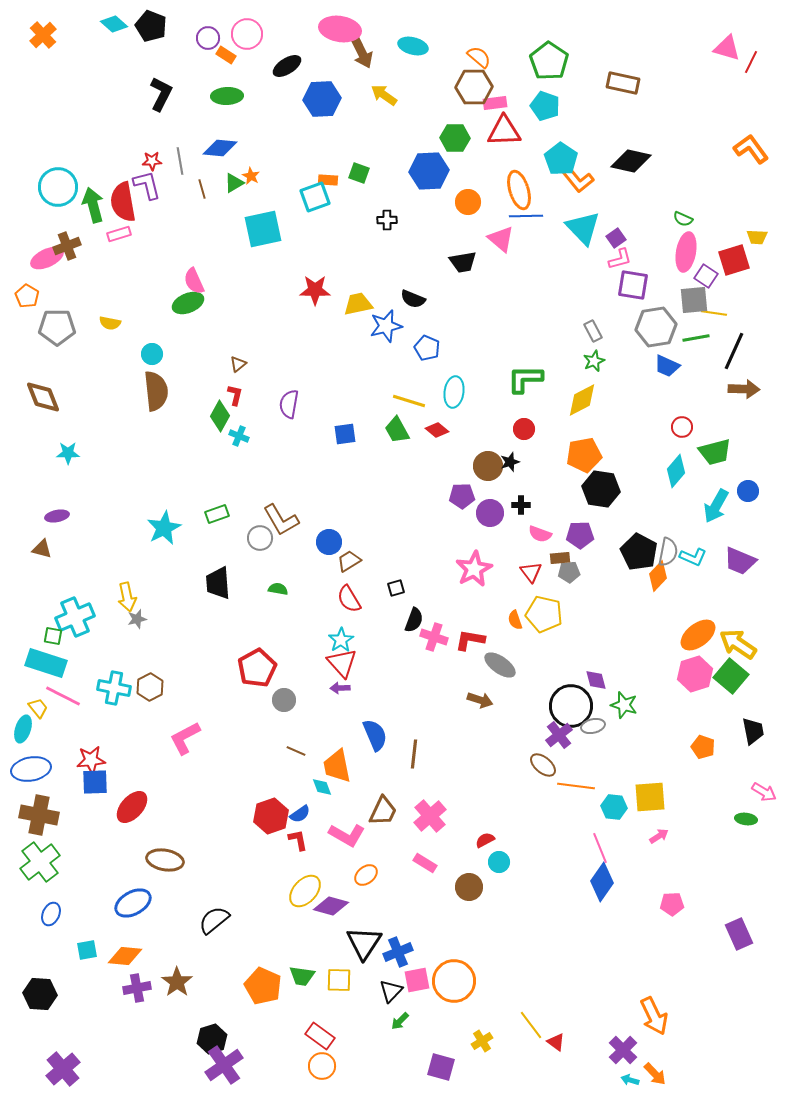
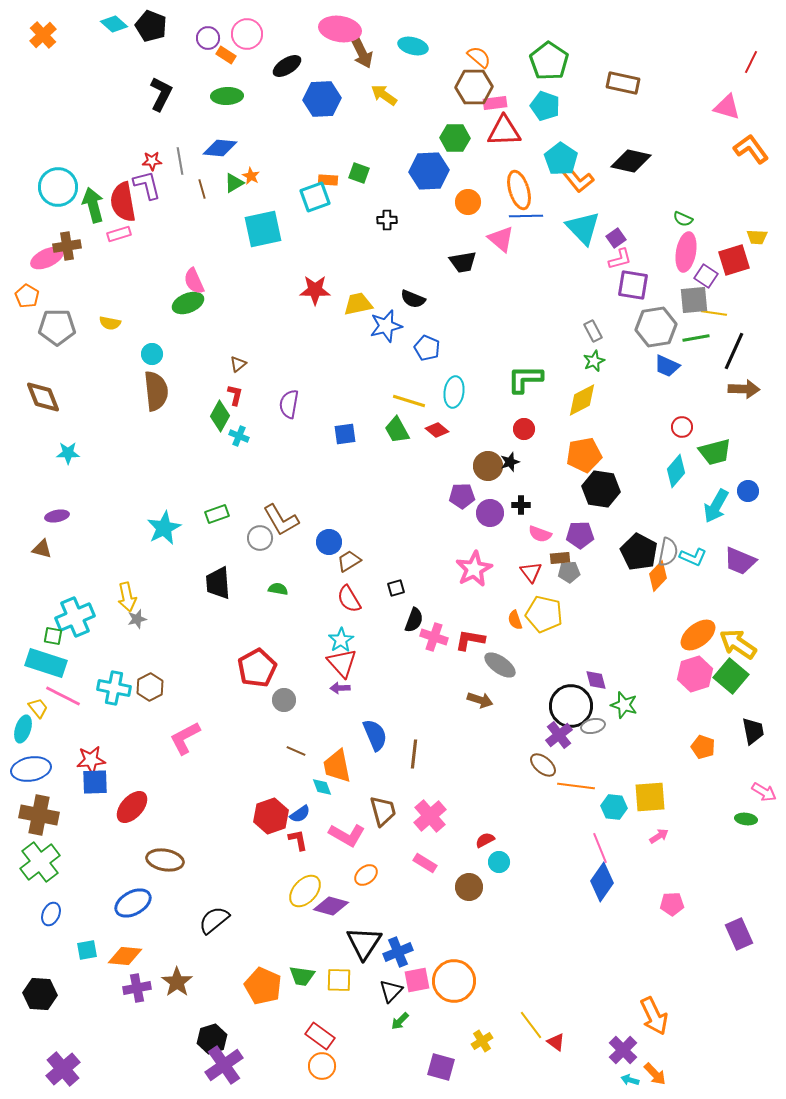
pink triangle at (727, 48): moved 59 px down
brown cross at (67, 246): rotated 12 degrees clockwise
brown trapezoid at (383, 811): rotated 40 degrees counterclockwise
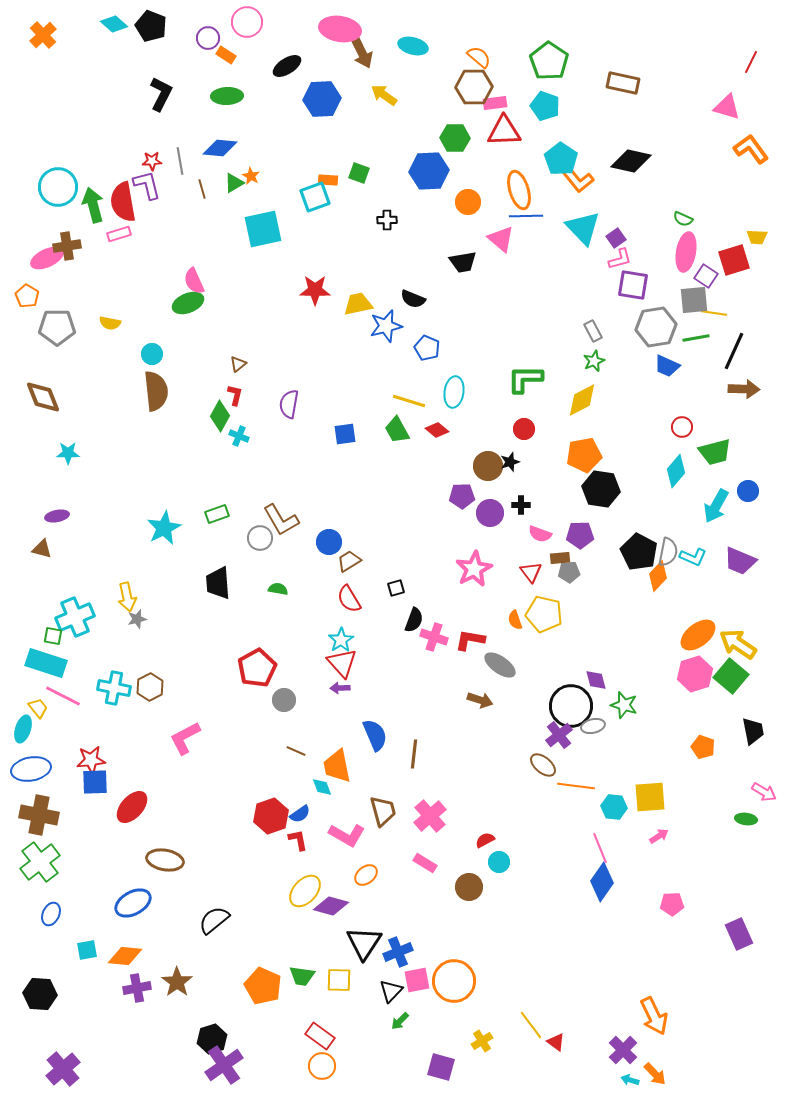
pink circle at (247, 34): moved 12 px up
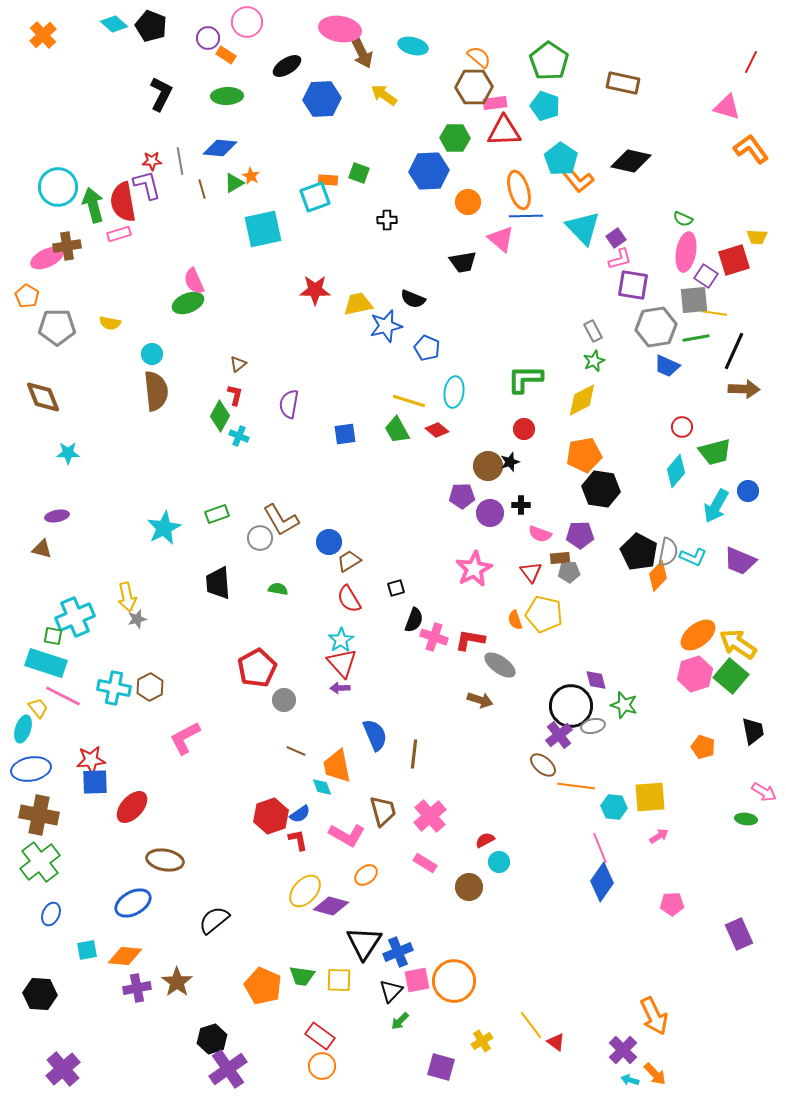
purple cross at (224, 1065): moved 4 px right, 4 px down
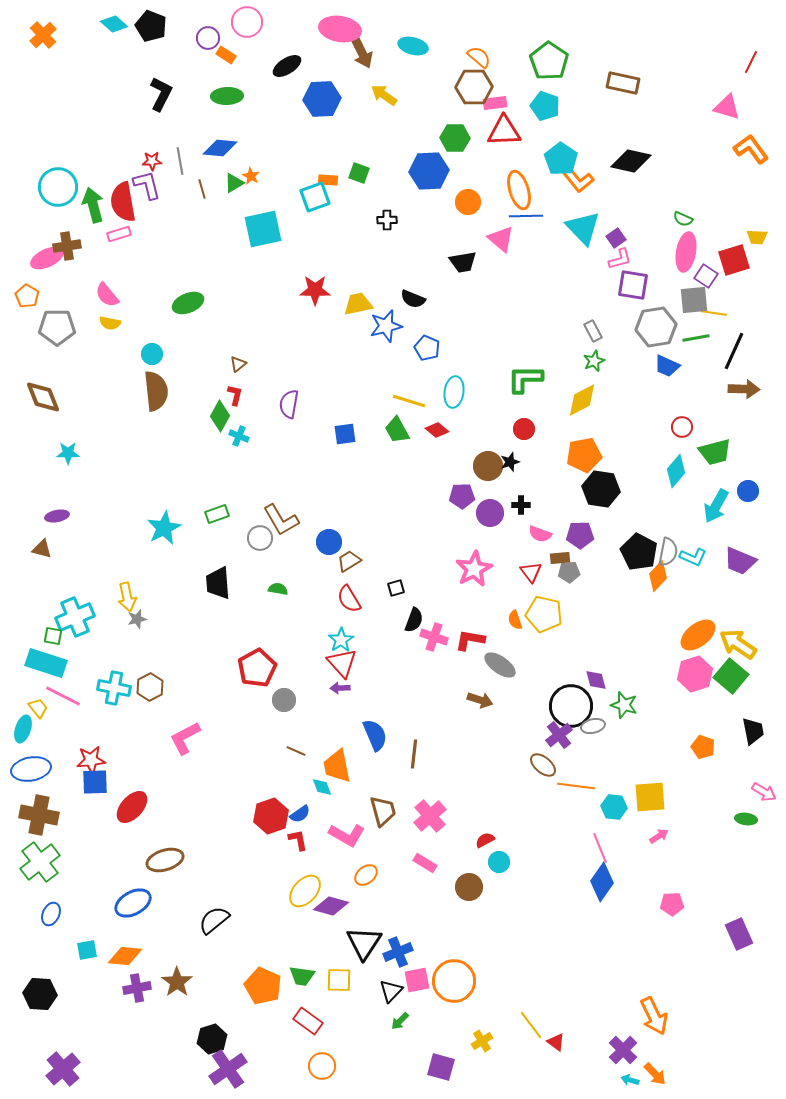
pink semicircle at (194, 281): moved 87 px left, 14 px down; rotated 16 degrees counterclockwise
brown ellipse at (165, 860): rotated 27 degrees counterclockwise
red rectangle at (320, 1036): moved 12 px left, 15 px up
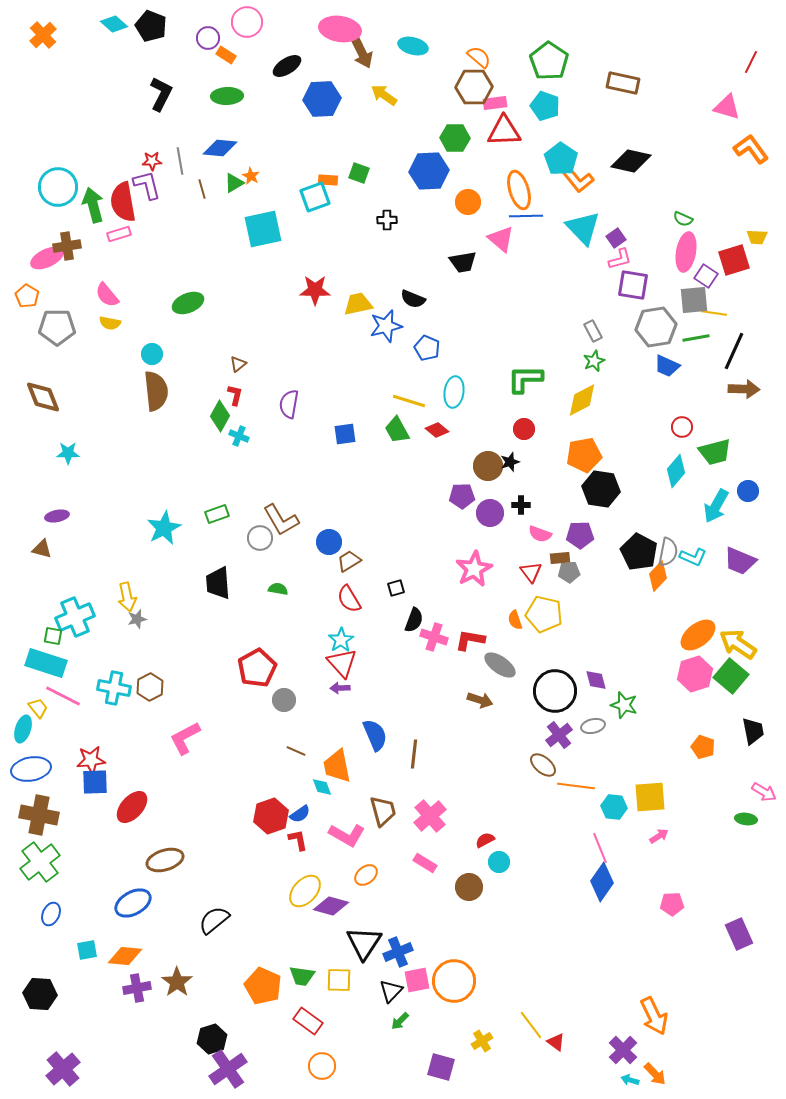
black circle at (571, 706): moved 16 px left, 15 px up
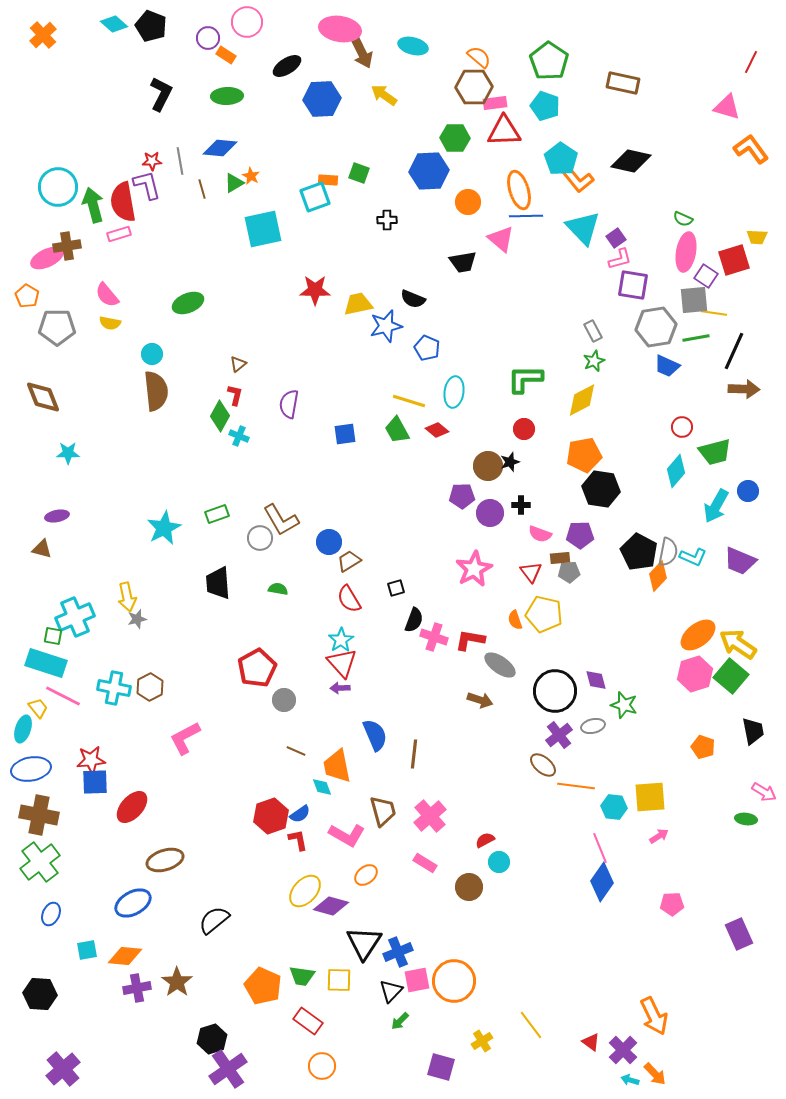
red triangle at (556, 1042): moved 35 px right
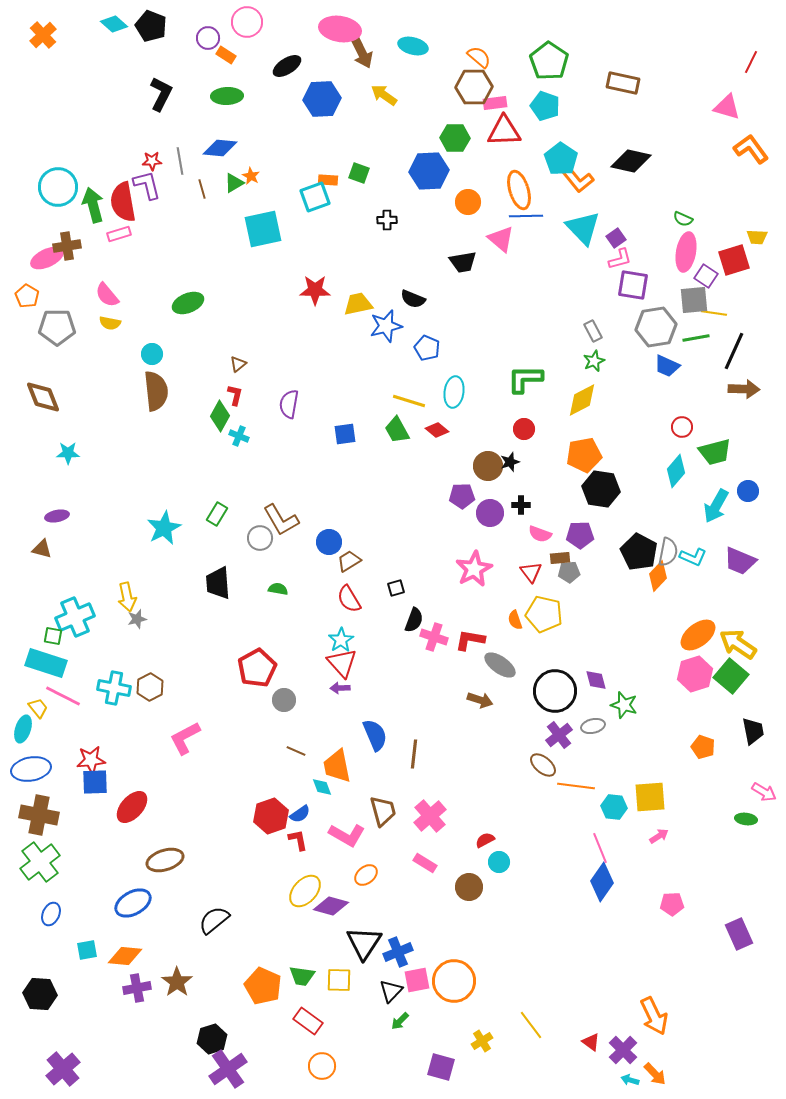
green rectangle at (217, 514): rotated 40 degrees counterclockwise
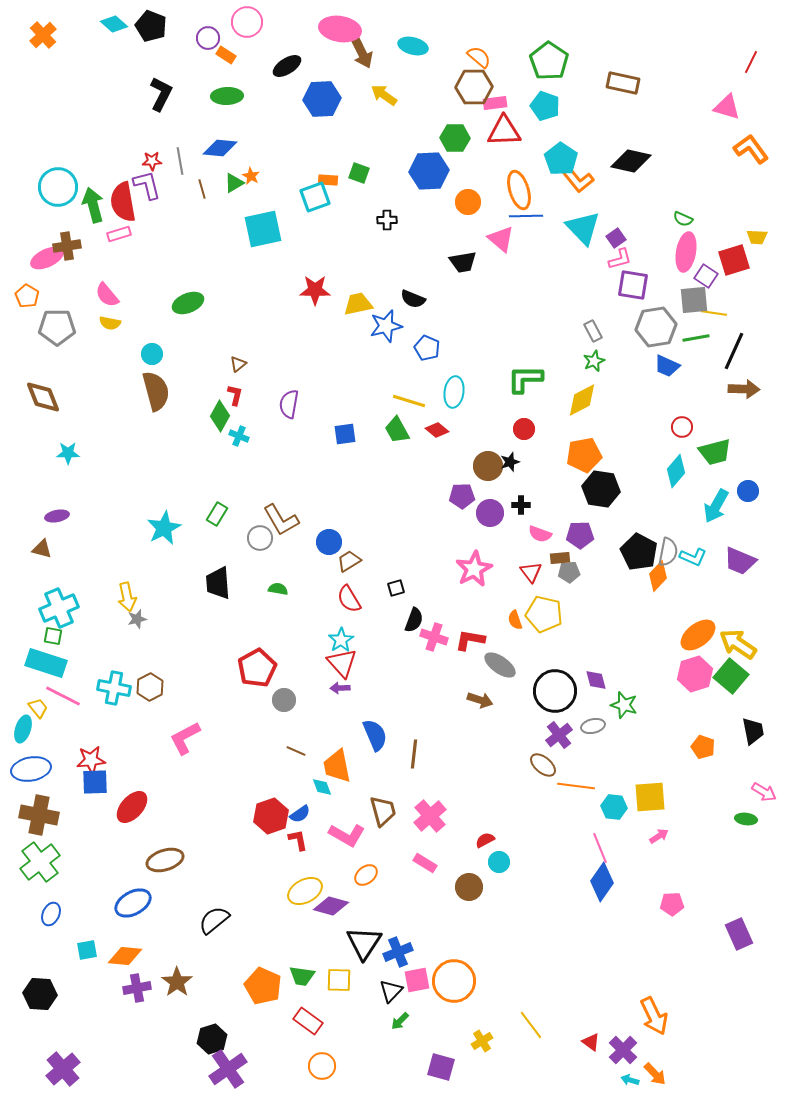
brown semicircle at (156, 391): rotated 9 degrees counterclockwise
cyan cross at (75, 617): moved 16 px left, 9 px up
yellow ellipse at (305, 891): rotated 20 degrees clockwise
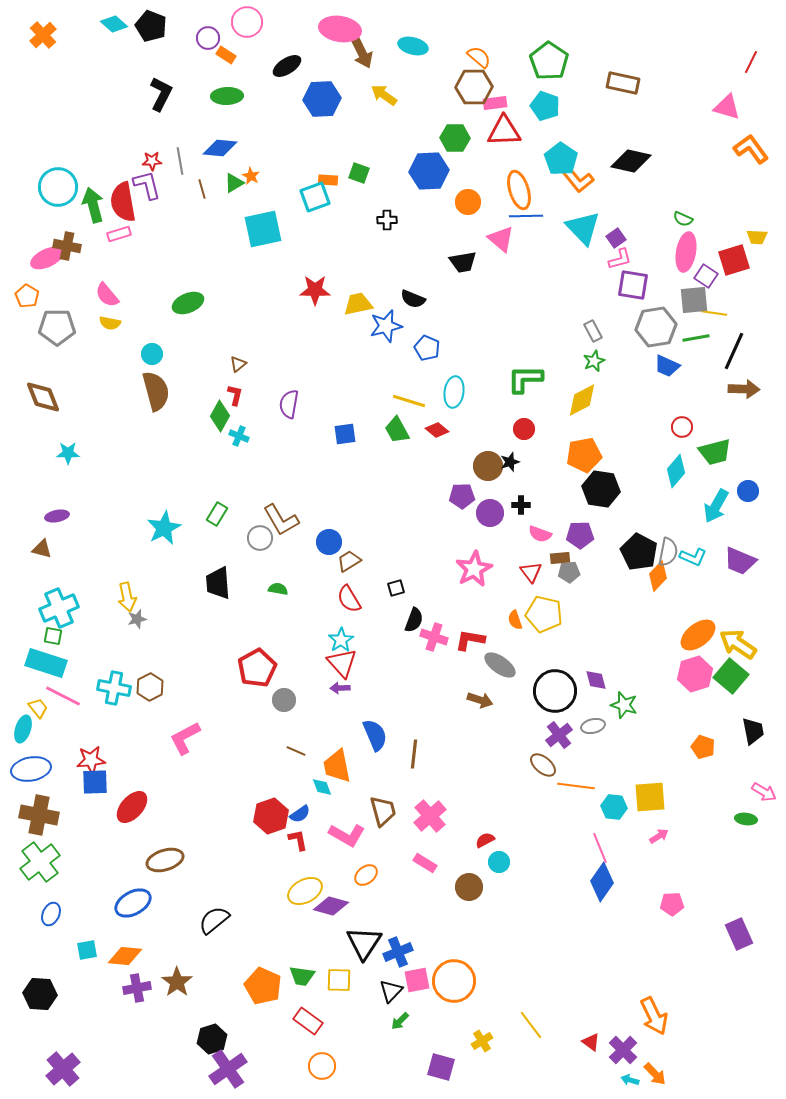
brown cross at (67, 246): rotated 20 degrees clockwise
